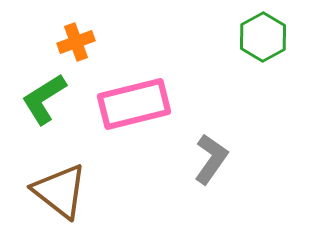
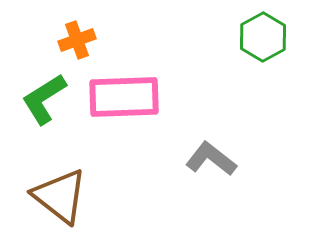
orange cross: moved 1 px right, 2 px up
pink rectangle: moved 10 px left, 7 px up; rotated 12 degrees clockwise
gray L-shape: rotated 87 degrees counterclockwise
brown triangle: moved 5 px down
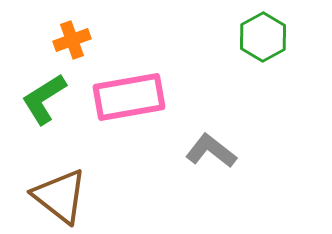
orange cross: moved 5 px left
pink rectangle: moved 5 px right; rotated 8 degrees counterclockwise
gray L-shape: moved 8 px up
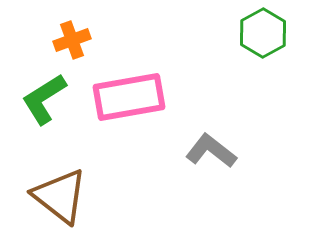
green hexagon: moved 4 px up
